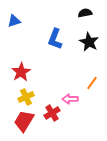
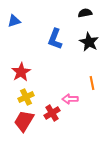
orange line: rotated 48 degrees counterclockwise
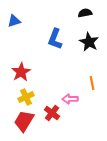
red cross: rotated 21 degrees counterclockwise
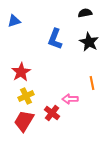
yellow cross: moved 1 px up
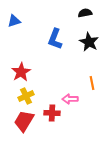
red cross: rotated 35 degrees counterclockwise
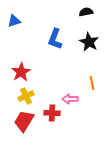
black semicircle: moved 1 px right, 1 px up
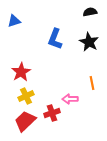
black semicircle: moved 4 px right
red cross: rotated 21 degrees counterclockwise
red trapezoid: moved 1 px right; rotated 15 degrees clockwise
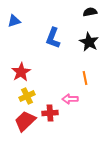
blue L-shape: moved 2 px left, 1 px up
orange line: moved 7 px left, 5 px up
yellow cross: moved 1 px right
red cross: moved 2 px left; rotated 14 degrees clockwise
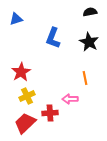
blue triangle: moved 2 px right, 2 px up
red trapezoid: moved 2 px down
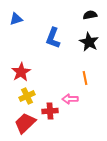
black semicircle: moved 3 px down
red cross: moved 2 px up
